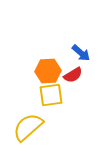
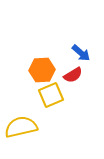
orange hexagon: moved 6 px left, 1 px up
yellow square: rotated 15 degrees counterclockwise
yellow semicircle: moved 7 px left; rotated 28 degrees clockwise
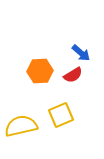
orange hexagon: moved 2 px left, 1 px down
yellow square: moved 10 px right, 20 px down
yellow semicircle: moved 1 px up
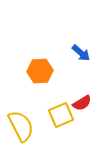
red semicircle: moved 9 px right, 28 px down
yellow semicircle: rotated 76 degrees clockwise
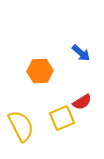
red semicircle: moved 1 px up
yellow square: moved 1 px right, 3 px down
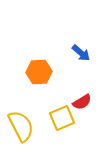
orange hexagon: moved 1 px left, 1 px down
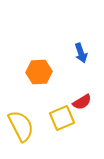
blue arrow: rotated 30 degrees clockwise
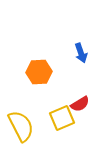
red semicircle: moved 2 px left, 2 px down
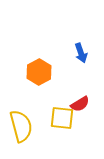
orange hexagon: rotated 25 degrees counterclockwise
yellow square: rotated 30 degrees clockwise
yellow semicircle: rotated 12 degrees clockwise
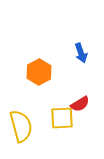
yellow square: rotated 10 degrees counterclockwise
